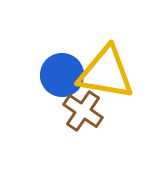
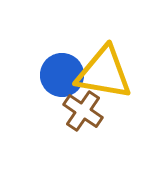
yellow triangle: moved 2 px left
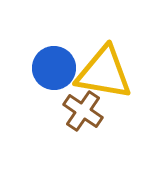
blue circle: moved 8 px left, 7 px up
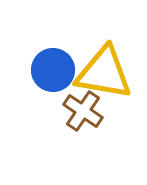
blue circle: moved 1 px left, 2 px down
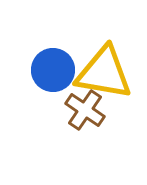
brown cross: moved 2 px right, 1 px up
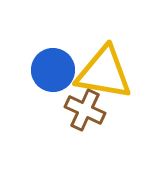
brown cross: rotated 9 degrees counterclockwise
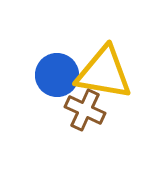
blue circle: moved 4 px right, 5 px down
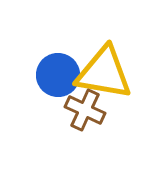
blue circle: moved 1 px right
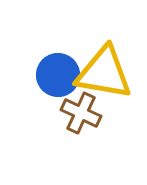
brown cross: moved 4 px left, 3 px down
